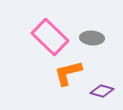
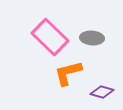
purple diamond: moved 1 px down
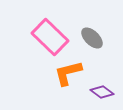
gray ellipse: rotated 40 degrees clockwise
purple diamond: rotated 20 degrees clockwise
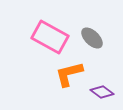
pink rectangle: rotated 15 degrees counterclockwise
orange L-shape: moved 1 px right, 1 px down
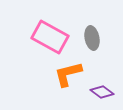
gray ellipse: rotated 35 degrees clockwise
orange L-shape: moved 1 px left
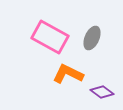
gray ellipse: rotated 35 degrees clockwise
orange L-shape: rotated 40 degrees clockwise
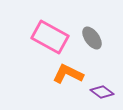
gray ellipse: rotated 60 degrees counterclockwise
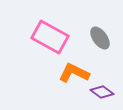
gray ellipse: moved 8 px right
orange L-shape: moved 6 px right, 1 px up
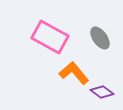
orange L-shape: rotated 24 degrees clockwise
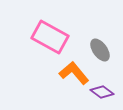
gray ellipse: moved 12 px down
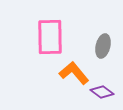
pink rectangle: rotated 60 degrees clockwise
gray ellipse: moved 3 px right, 4 px up; rotated 50 degrees clockwise
